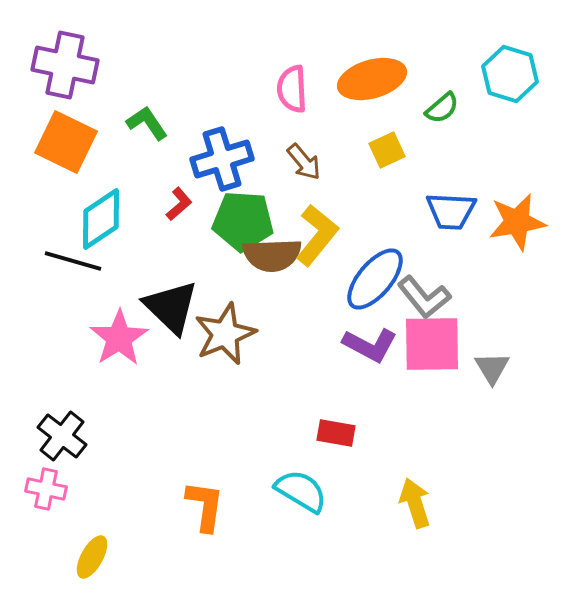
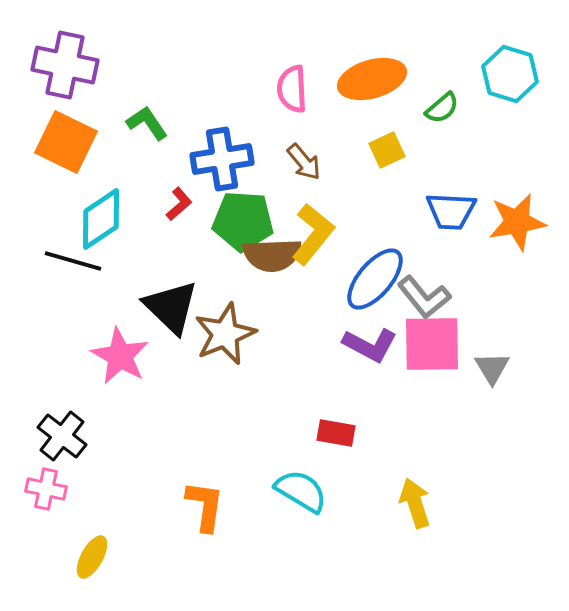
blue cross: rotated 8 degrees clockwise
yellow L-shape: moved 4 px left, 1 px up
pink star: moved 1 px right, 18 px down; rotated 10 degrees counterclockwise
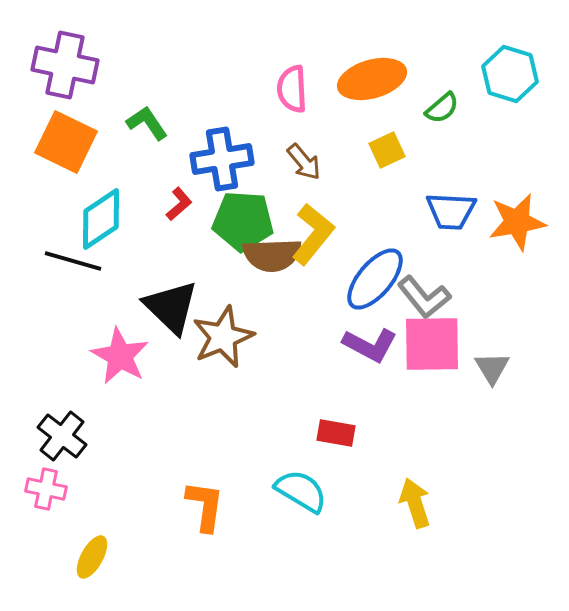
brown star: moved 2 px left, 3 px down
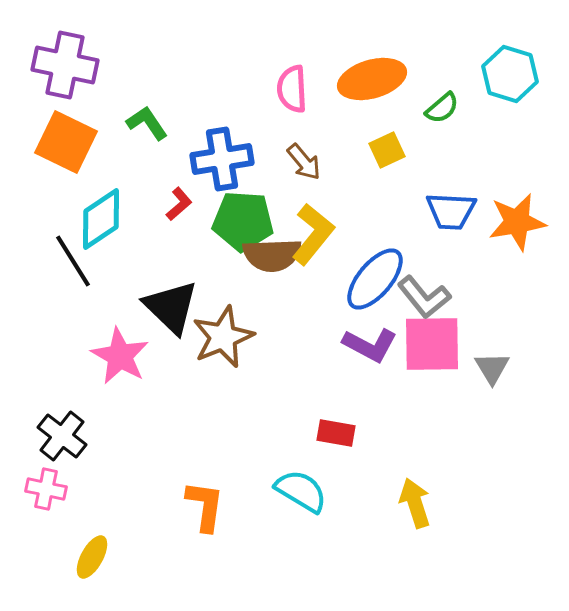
black line: rotated 42 degrees clockwise
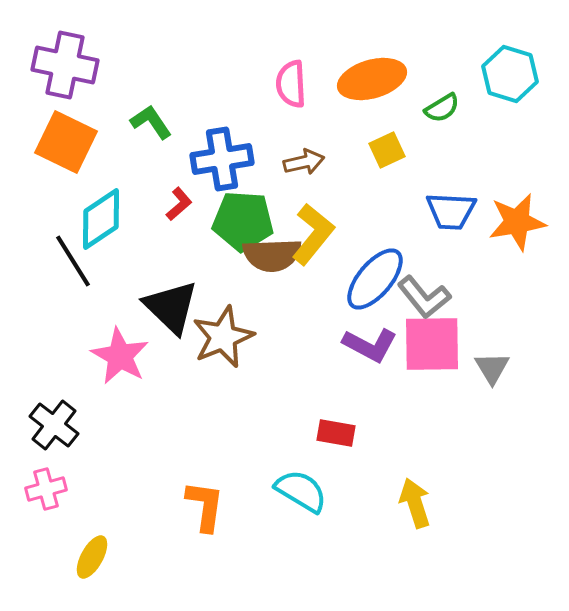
pink semicircle: moved 1 px left, 5 px up
green semicircle: rotated 9 degrees clockwise
green L-shape: moved 4 px right, 1 px up
brown arrow: rotated 63 degrees counterclockwise
black cross: moved 8 px left, 11 px up
pink cross: rotated 27 degrees counterclockwise
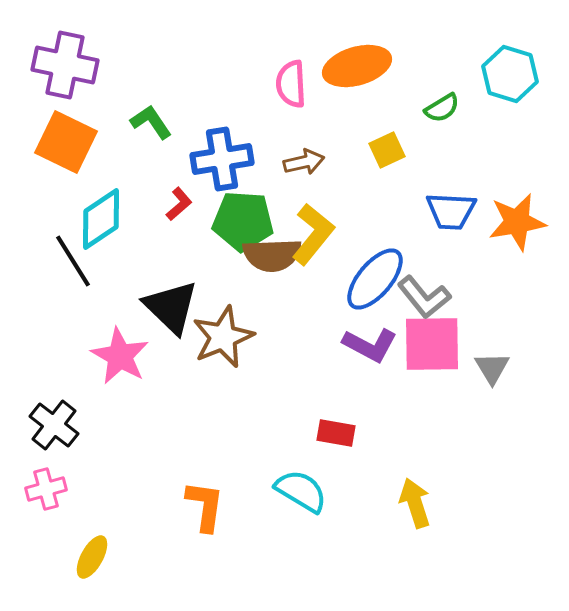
orange ellipse: moved 15 px left, 13 px up
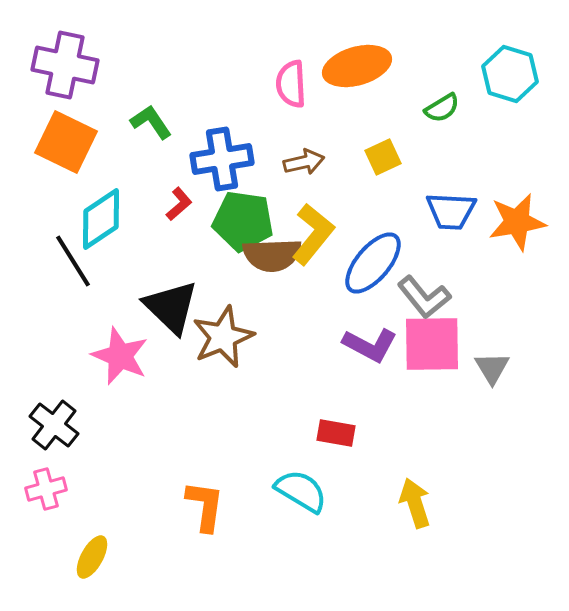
yellow square: moved 4 px left, 7 px down
green pentagon: rotated 4 degrees clockwise
blue ellipse: moved 2 px left, 16 px up
pink star: rotated 6 degrees counterclockwise
